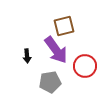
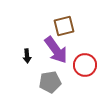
red circle: moved 1 px up
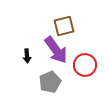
gray pentagon: rotated 15 degrees counterclockwise
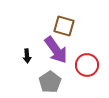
brown square: rotated 30 degrees clockwise
red circle: moved 2 px right
gray pentagon: rotated 10 degrees counterclockwise
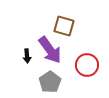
purple arrow: moved 6 px left
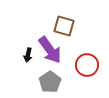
black arrow: moved 1 px right, 1 px up; rotated 16 degrees clockwise
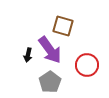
brown square: moved 1 px left
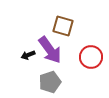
black arrow: rotated 56 degrees clockwise
red circle: moved 4 px right, 8 px up
gray pentagon: rotated 15 degrees clockwise
